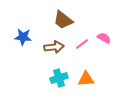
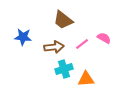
cyan cross: moved 5 px right, 9 px up
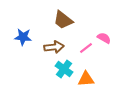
pink line: moved 4 px right, 4 px down
cyan cross: rotated 36 degrees counterclockwise
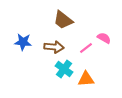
blue star: moved 5 px down
brown arrow: rotated 12 degrees clockwise
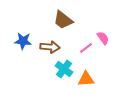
pink semicircle: moved 1 px left; rotated 24 degrees clockwise
blue star: moved 1 px up
brown arrow: moved 4 px left
